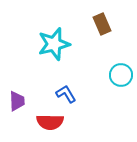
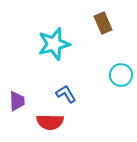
brown rectangle: moved 1 px right, 1 px up
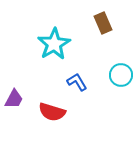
cyan star: rotated 16 degrees counterclockwise
blue L-shape: moved 11 px right, 12 px up
purple trapezoid: moved 3 px left, 2 px up; rotated 30 degrees clockwise
red semicircle: moved 2 px right, 10 px up; rotated 16 degrees clockwise
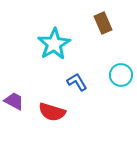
purple trapezoid: moved 2 px down; rotated 90 degrees counterclockwise
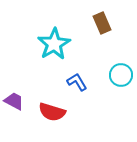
brown rectangle: moved 1 px left
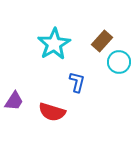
brown rectangle: moved 18 px down; rotated 65 degrees clockwise
cyan circle: moved 2 px left, 13 px up
blue L-shape: rotated 45 degrees clockwise
purple trapezoid: rotated 95 degrees clockwise
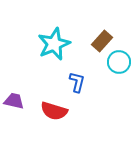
cyan star: rotated 8 degrees clockwise
purple trapezoid: rotated 110 degrees counterclockwise
red semicircle: moved 2 px right, 1 px up
